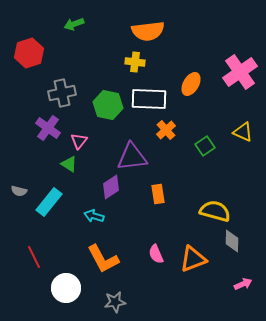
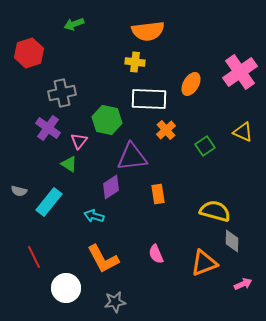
green hexagon: moved 1 px left, 15 px down
orange triangle: moved 11 px right, 4 px down
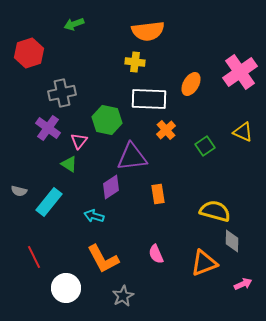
gray star: moved 8 px right, 6 px up; rotated 20 degrees counterclockwise
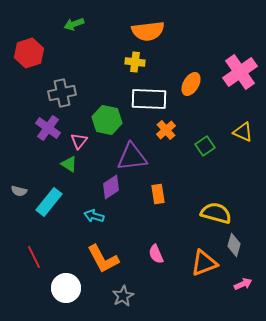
yellow semicircle: moved 1 px right, 2 px down
gray diamond: moved 2 px right, 4 px down; rotated 15 degrees clockwise
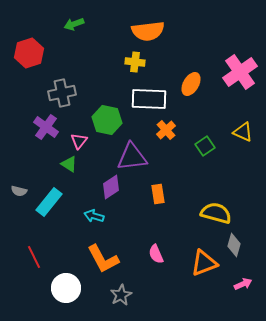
purple cross: moved 2 px left, 1 px up
gray star: moved 2 px left, 1 px up
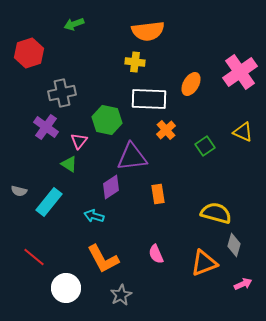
red line: rotated 25 degrees counterclockwise
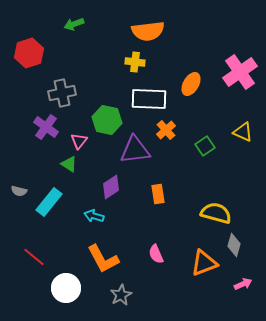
purple triangle: moved 3 px right, 7 px up
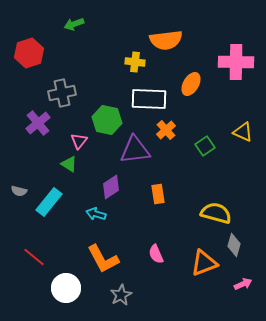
orange semicircle: moved 18 px right, 9 px down
pink cross: moved 4 px left, 10 px up; rotated 36 degrees clockwise
purple cross: moved 8 px left, 4 px up; rotated 15 degrees clockwise
cyan arrow: moved 2 px right, 2 px up
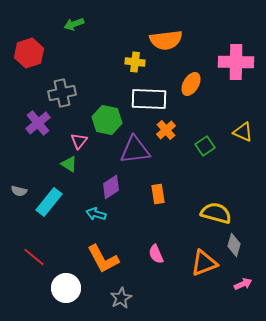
gray star: moved 3 px down
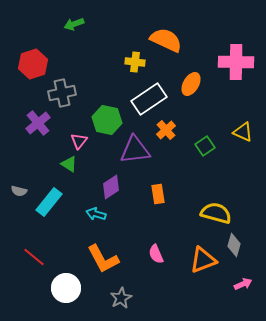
orange semicircle: rotated 148 degrees counterclockwise
red hexagon: moved 4 px right, 11 px down
white rectangle: rotated 36 degrees counterclockwise
orange triangle: moved 1 px left, 3 px up
